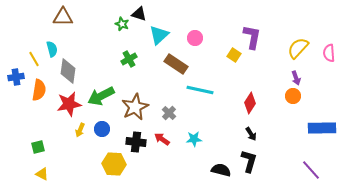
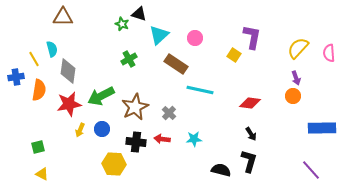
red diamond: rotated 65 degrees clockwise
red arrow: rotated 28 degrees counterclockwise
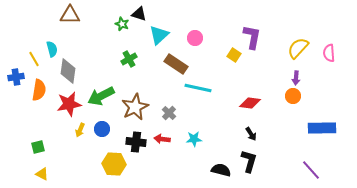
brown triangle: moved 7 px right, 2 px up
purple arrow: rotated 24 degrees clockwise
cyan line: moved 2 px left, 2 px up
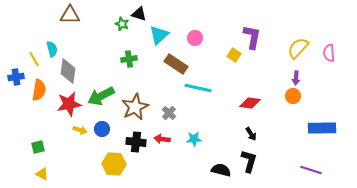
green cross: rotated 21 degrees clockwise
yellow arrow: rotated 96 degrees counterclockwise
purple line: rotated 30 degrees counterclockwise
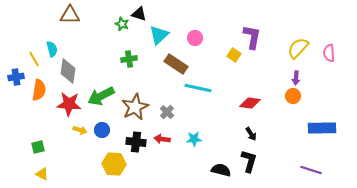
red star: rotated 15 degrees clockwise
gray cross: moved 2 px left, 1 px up
blue circle: moved 1 px down
